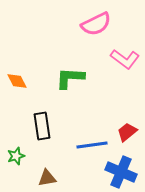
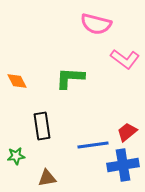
pink semicircle: rotated 40 degrees clockwise
blue line: moved 1 px right
green star: rotated 12 degrees clockwise
blue cross: moved 2 px right, 7 px up; rotated 32 degrees counterclockwise
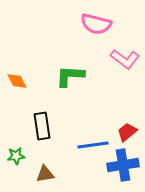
green L-shape: moved 2 px up
brown triangle: moved 2 px left, 4 px up
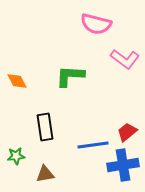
black rectangle: moved 3 px right, 1 px down
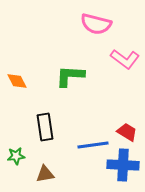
red trapezoid: rotated 70 degrees clockwise
blue cross: rotated 12 degrees clockwise
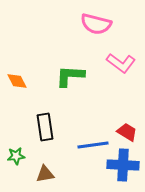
pink L-shape: moved 4 px left, 4 px down
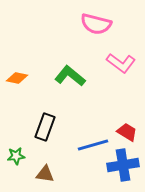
green L-shape: rotated 36 degrees clockwise
orange diamond: moved 3 px up; rotated 50 degrees counterclockwise
black rectangle: rotated 28 degrees clockwise
blue line: rotated 8 degrees counterclockwise
blue cross: rotated 12 degrees counterclockwise
brown triangle: rotated 18 degrees clockwise
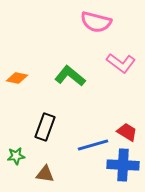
pink semicircle: moved 2 px up
blue cross: rotated 12 degrees clockwise
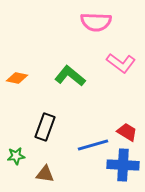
pink semicircle: rotated 12 degrees counterclockwise
